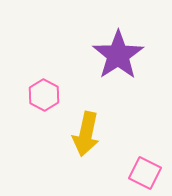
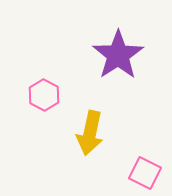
yellow arrow: moved 4 px right, 1 px up
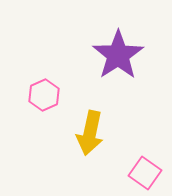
pink hexagon: rotated 8 degrees clockwise
pink square: rotated 8 degrees clockwise
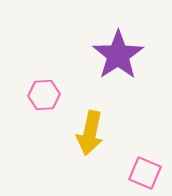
pink hexagon: rotated 20 degrees clockwise
pink square: rotated 12 degrees counterclockwise
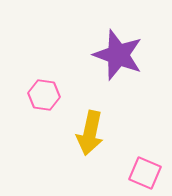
purple star: rotated 18 degrees counterclockwise
pink hexagon: rotated 12 degrees clockwise
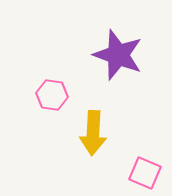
pink hexagon: moved 8 px right
yellow arrow: moved 3 px right; rotated 9 degrees counterclockwise
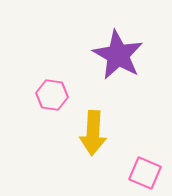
purple star: rotated 9 degrees clockwise
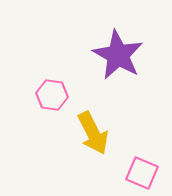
yellow arrow: rotated 30 degrees counterclockwise
pink square: moved 3 px left
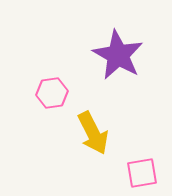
pink hexagon: moved 2 px up; rotated 16 degrees counterclockwise
pink square: rotated 32 degrees counterclockwise
